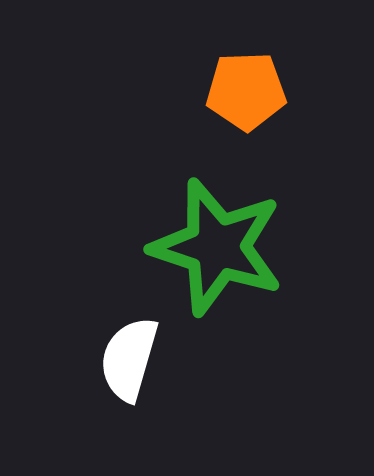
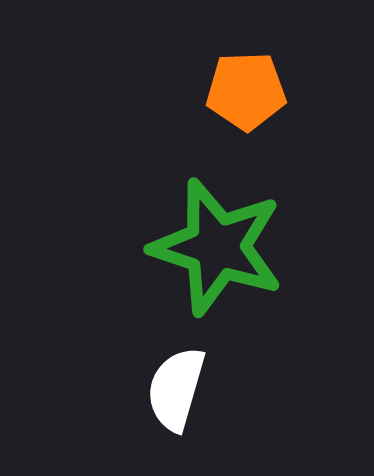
white semicircle: moved 47 px right, 30 px down
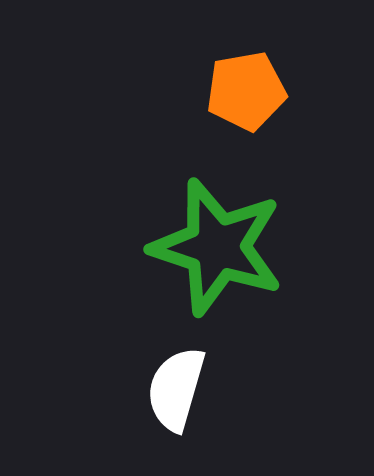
orange pentagon: rotated 8 degrees counterclockwise
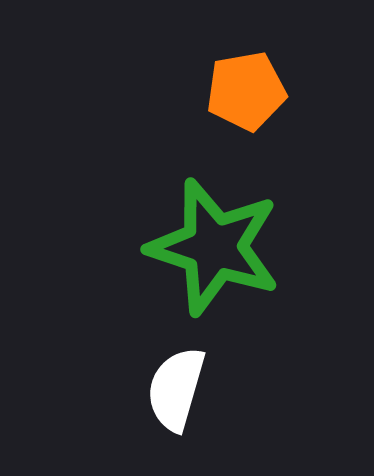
green star: moved 3 px left
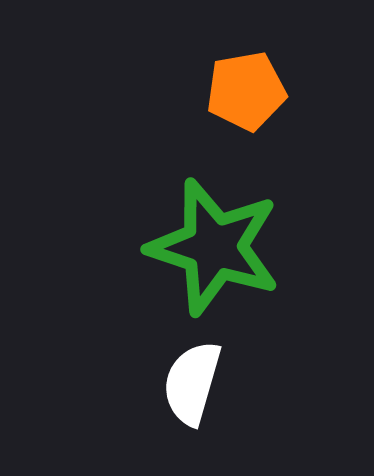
white semicircle: moved 16 px right, 6 px up
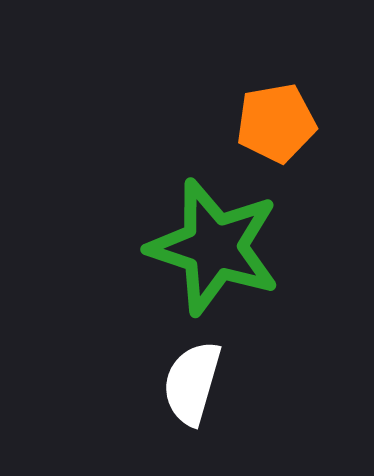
orange pentagon: moved 30 px right, 32 px down
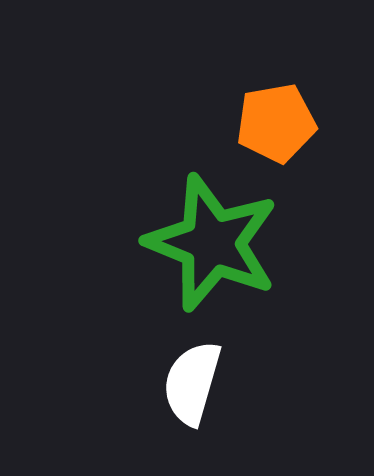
green star: moved 2 px left, 4 px up; rotated 4 degrees clockwise
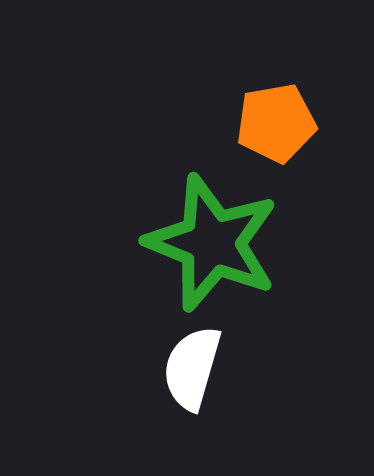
white semicircle: moved 15 px up
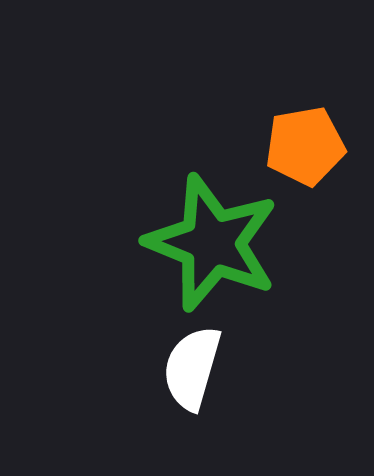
orange pentagon: moved 29 px right, 23 px down
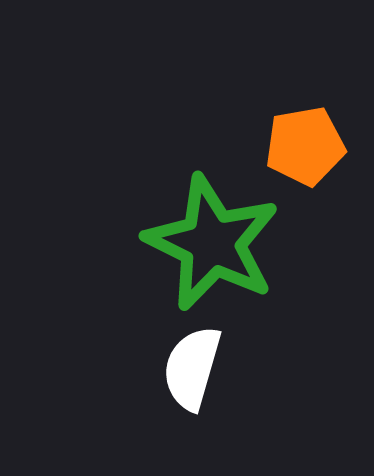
green star: rotated 4 degrees clockwise
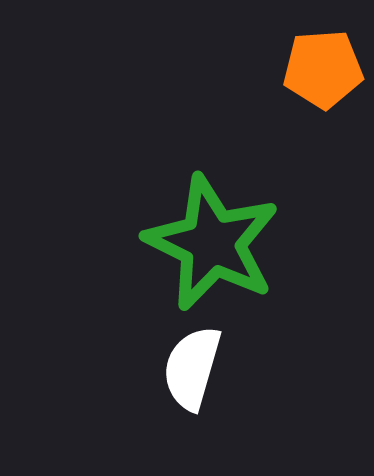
orange pentagon: moved 18 px right, 77 px up; rotated 6 degrees clockwise
